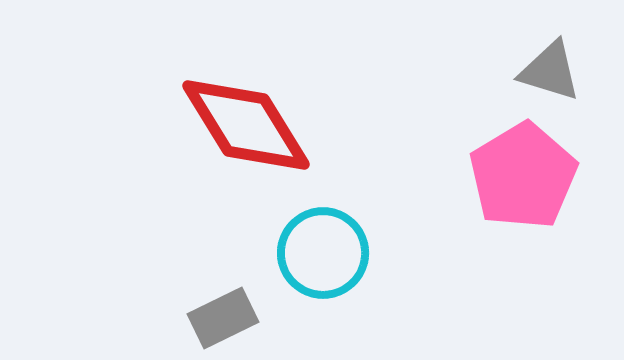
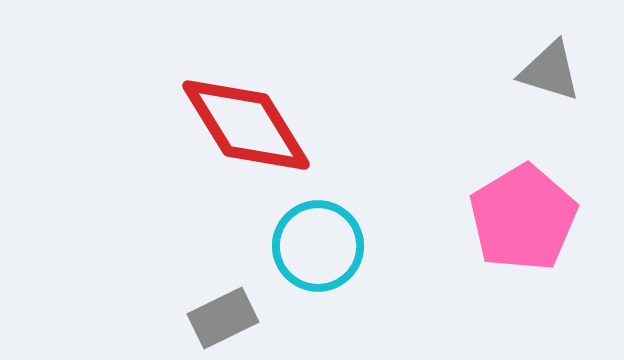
pink pentagon: moved 42 px down
cyan circle: moved 5 px left, 7 px up
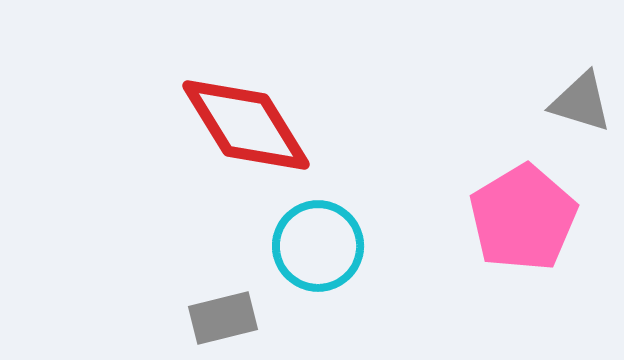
gray triangle: moved 31 px right, 31 px down
gray rectangle: rotated 12 degrees clockwise
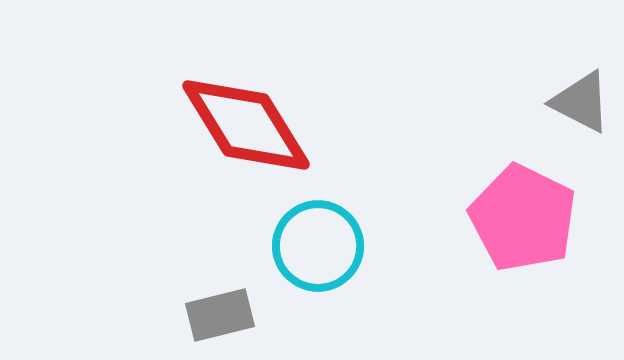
gray triangle: rotated 10 degrees clockwise
pink pentagon: rotated 15 degrees counterclockwise
gray rectangle: moved 3 px left, 3 px up
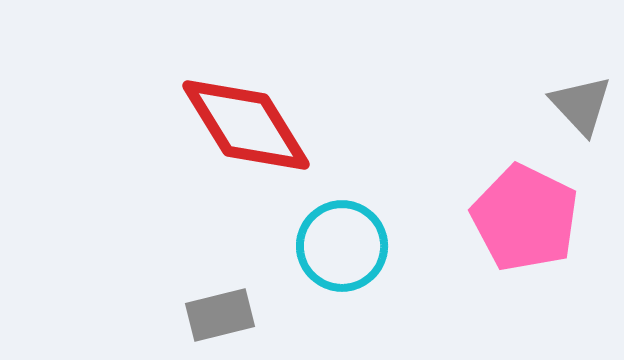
gray triangle: moved 3 px down; rotated 20 degrees clockwise
pink pentagon: moved 2 px right
cyan circle: moved 24 px right
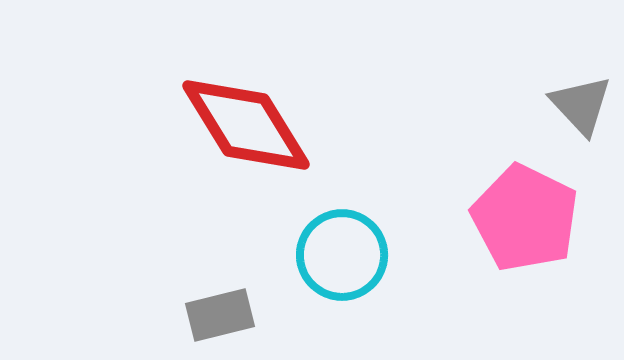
cyan circle: moved 9 px down
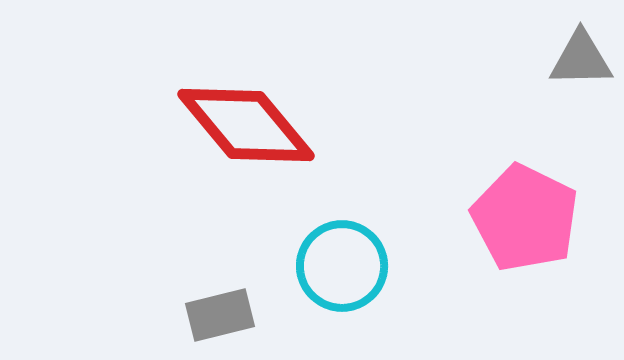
gray triangle: moved 46 px up; rotated 48 degrees counterclockwise
red diamond: rotated 8 degrees counterclockwise
cyan circle: moved 11 px down
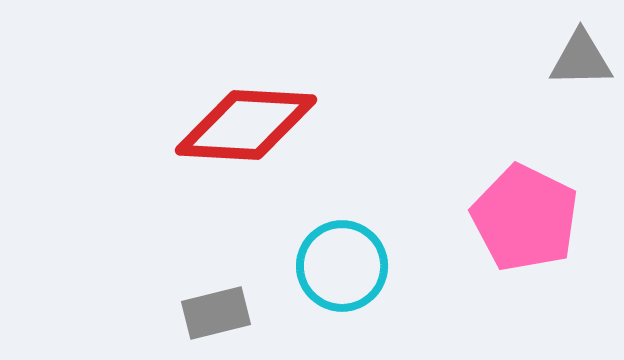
red diamond: rotated 47 degrees counterclockwise
gray rectangle: moved 4 px left, 2 px up
